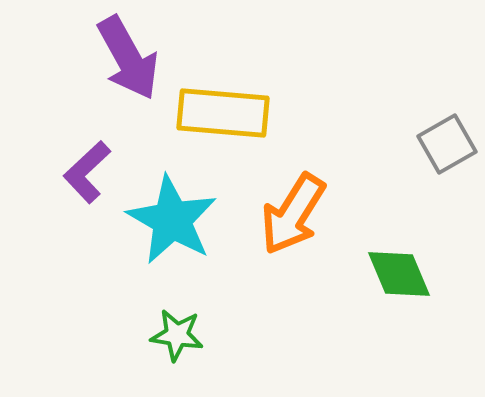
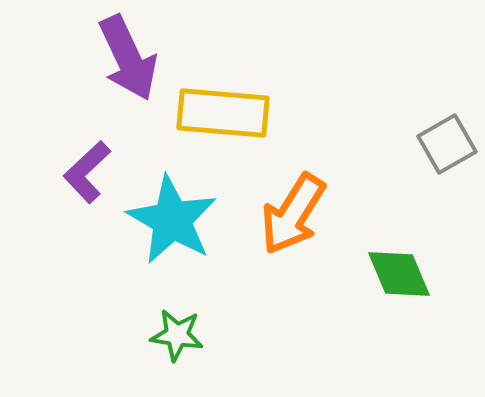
purple arrow: rotated 4 degrees clockwise
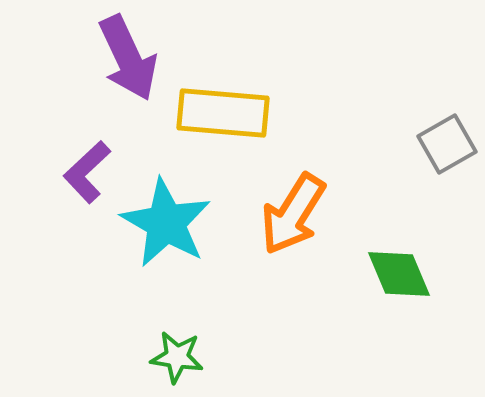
cyan star: moved 6 px left, 3 px down
green star: moved 22 px down
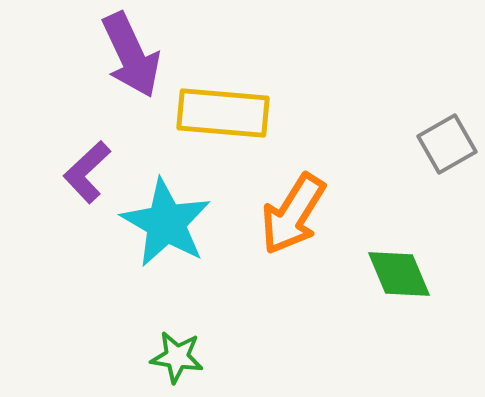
purple arrow: moved 3 px right, 3 px up
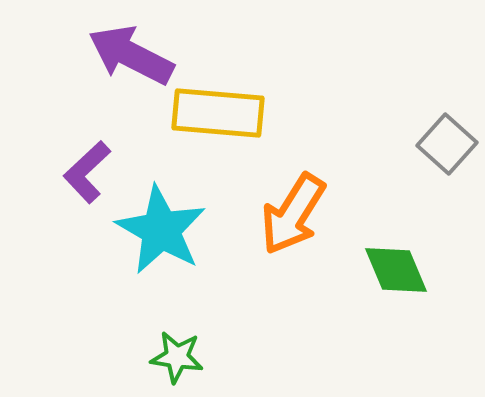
purple arrow: rotated 142 degrees clockwise
yellow rectangle: moved 5 px left
gray square: rotated 18 degrees counterclockwise
cyan star: moved 5 px left, 7 px down
green diamond: moved 3 px left, 4 px up
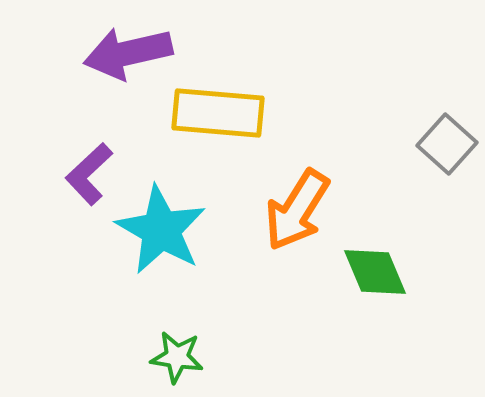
purple arrow: moved 3 px left, 2 px up; rotated 40 degrees counterclockwise
purple L-shape: moved 2 px right, 2 px down
orange arrow: moved 4 px right, 4 px up
green diamond: moved 21 px left, 2 px down
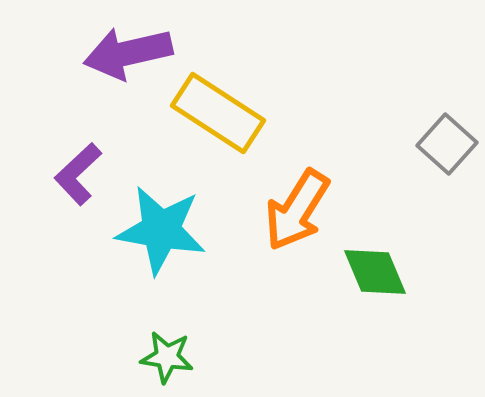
yellow rectangle: rotated 28 degrees clockwise
purple L-shape: moved 11 px left
cyan star: rotated 20 degrees counterclockwise
green star: moved 10 px left
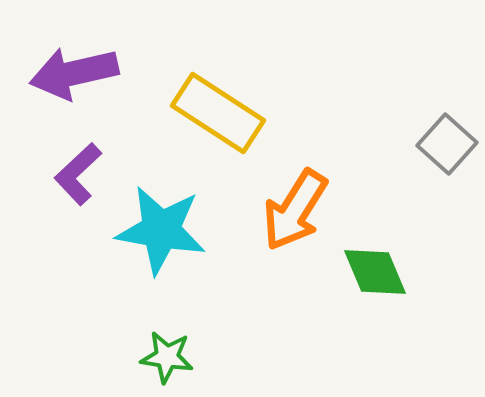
purple arrow: moved 54 px left, 20 px down
orange arrow: moved 2 px left
